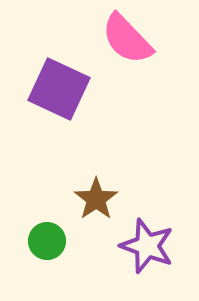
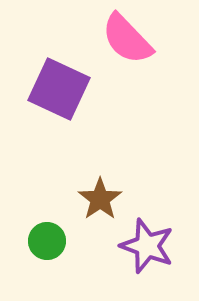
brown star: moved 4 px right
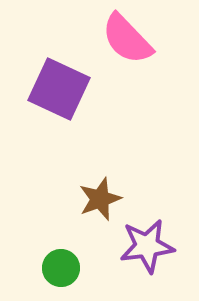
brown star: rotated 15 degrees clockwise
green circle: moved 14 px right, 27 px down
purple star: rotated 28 degrees counterclockwise
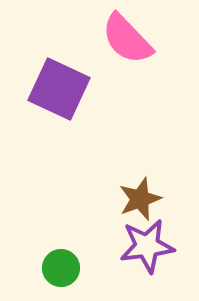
brown star: moved 40 px right
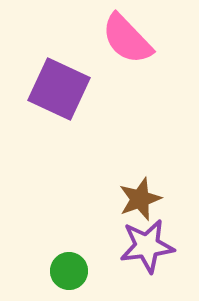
green circle: moved 8 px right, 3 px down
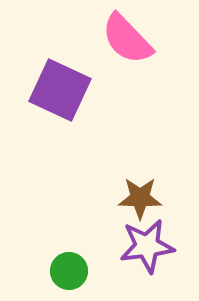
purple square: moved 1 px right, 1 px down
brown star: moved 1 px up; rotated 21 degrees clockwise
